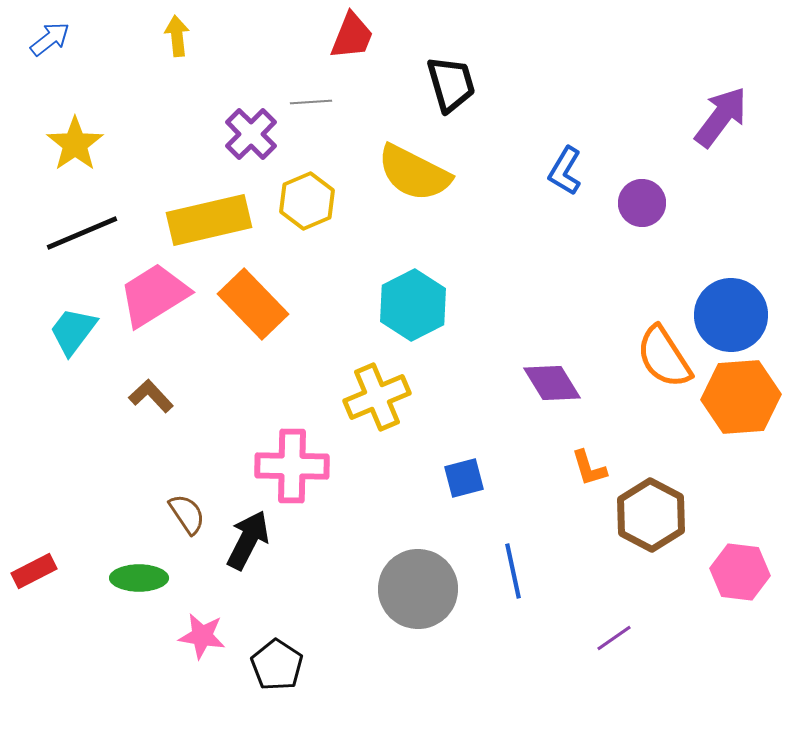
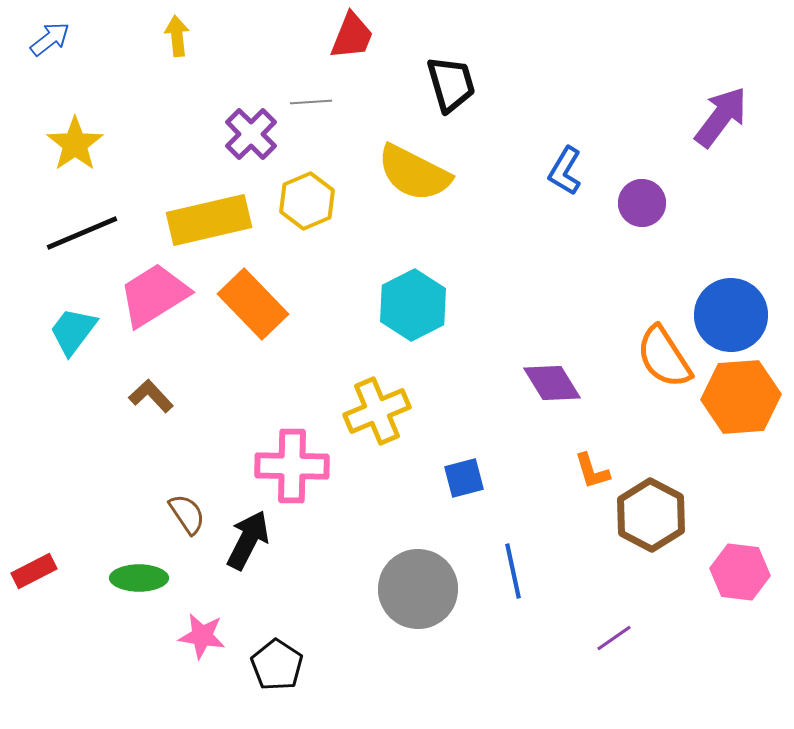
yellow cross: moved 14 px down
orange L-shape: moved 3 px right, 3 px down
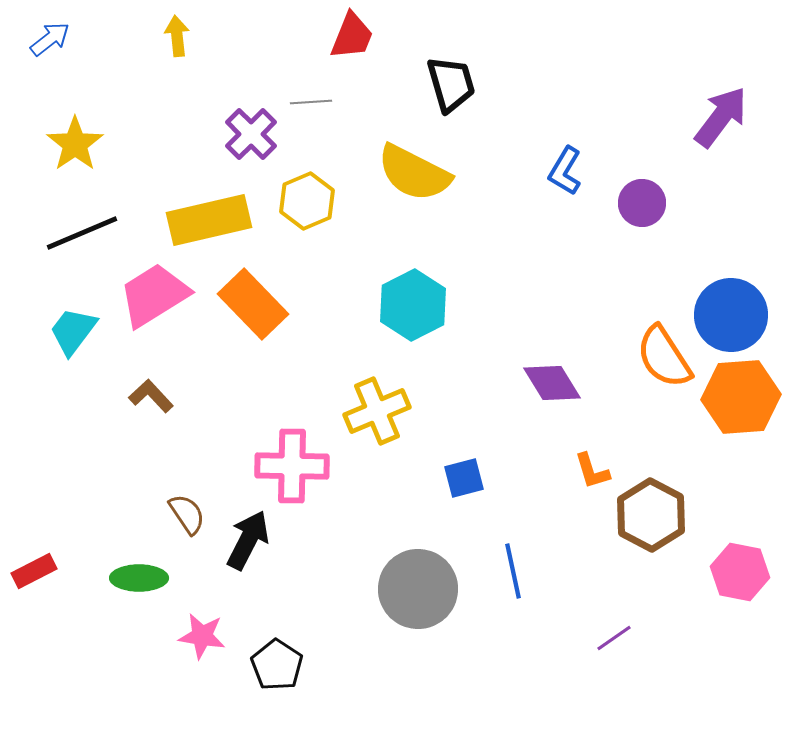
pink hexagon: rotated 4 degrees clockwise
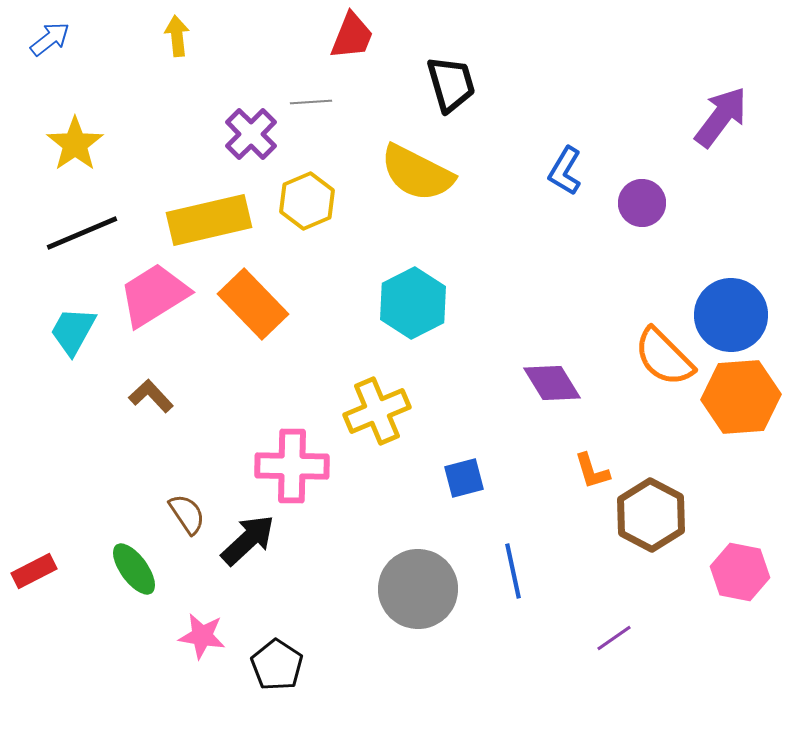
yellow semicircle: moved 3 px right
cyan hexagon: moved 2 px up
cyan trapezoid: rotated 8 degrees counterclockwise
orange semicircle: rotated 12 degrees counterclockwise
black arrow: rotated 20 degrees clockwise
green ellipse: moved 5 px left, 9 px up; rotated 54 degrees clockwise
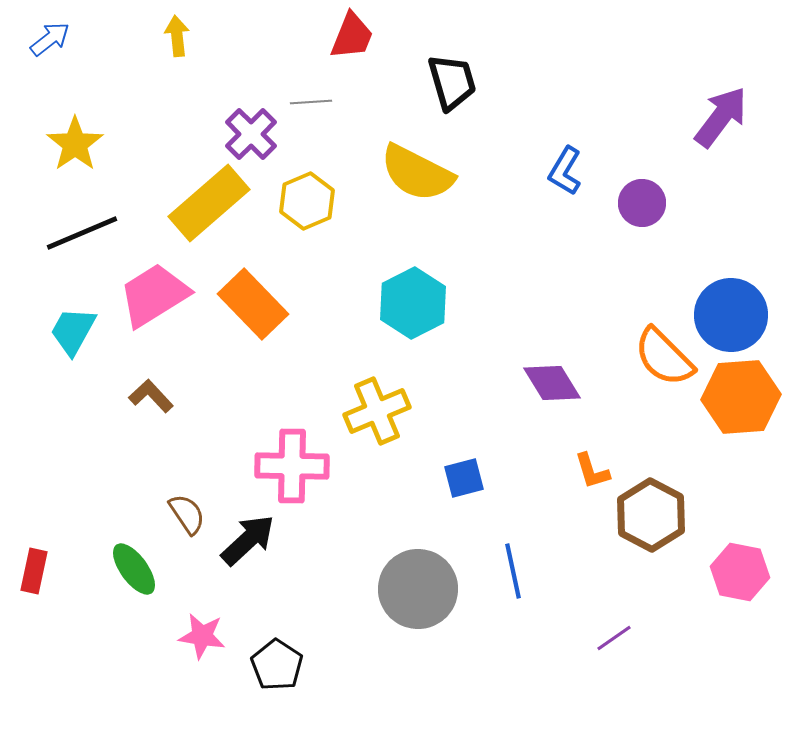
black trapezoid: moved 1 px right, 2 px up
yellow rectangle: moved 17 px up; rotated 28 degrees counterclockwise
red rectangle: rotated 51 degrees counterclockwise
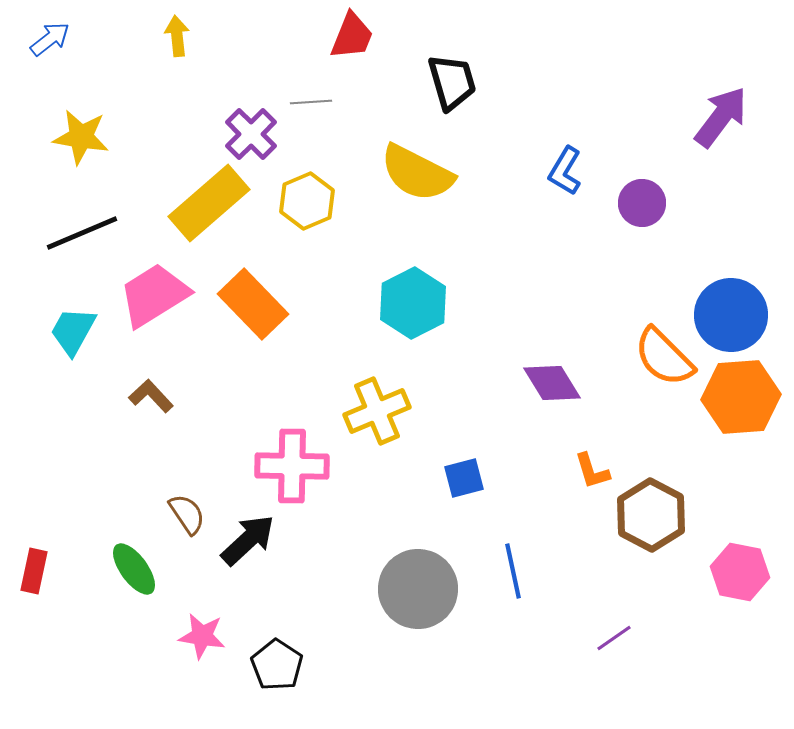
yellow star: moved 6 px right, 7 px up; rotated 28 degrees counterclockwise
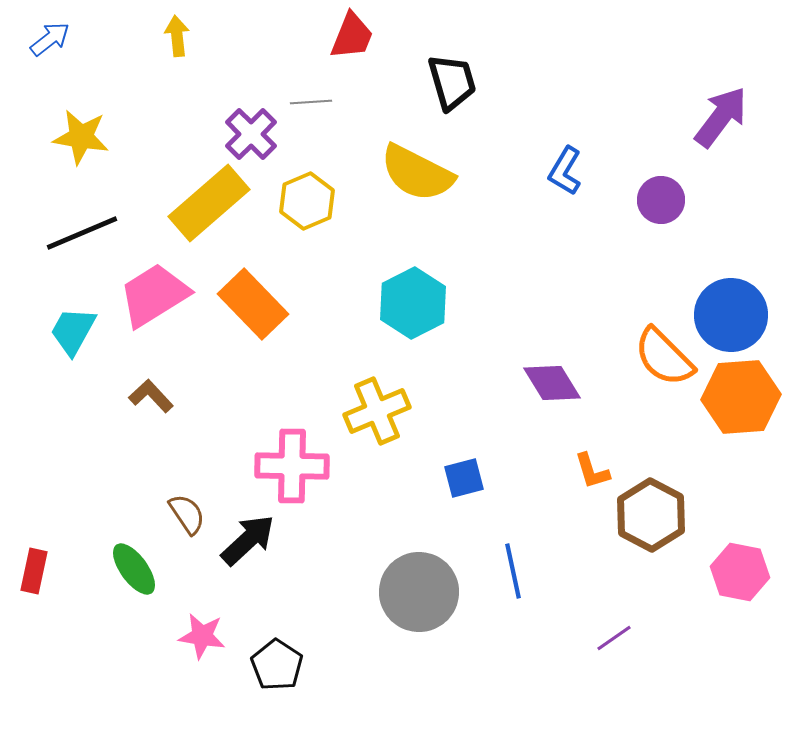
purple circle: moved 19 px right, 3 px up
gray circle: moved 1 px right, 3 px down
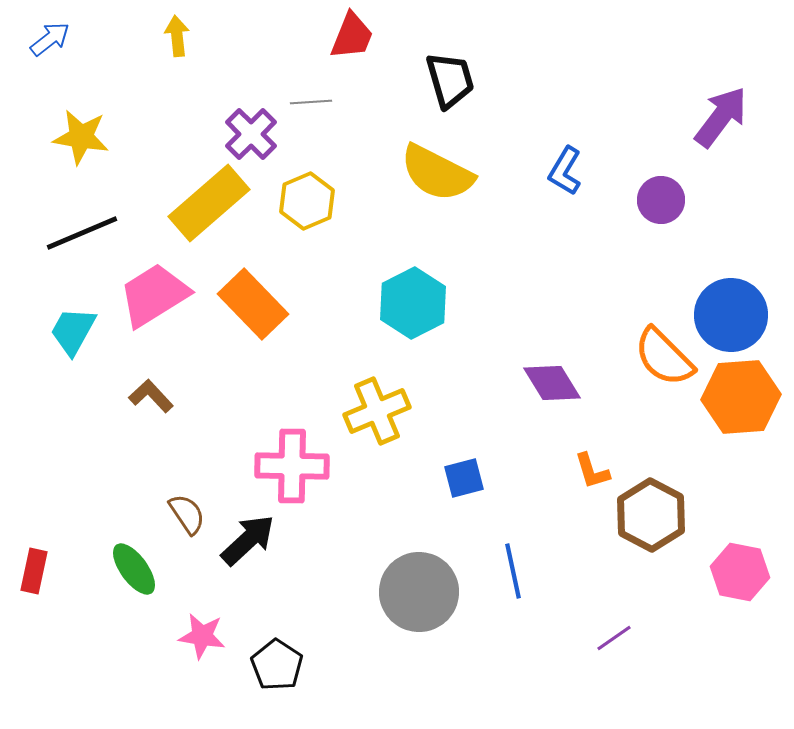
black trapezoid: moved 2 px left, 2 px up
yellow semicircle: moved 20 px right
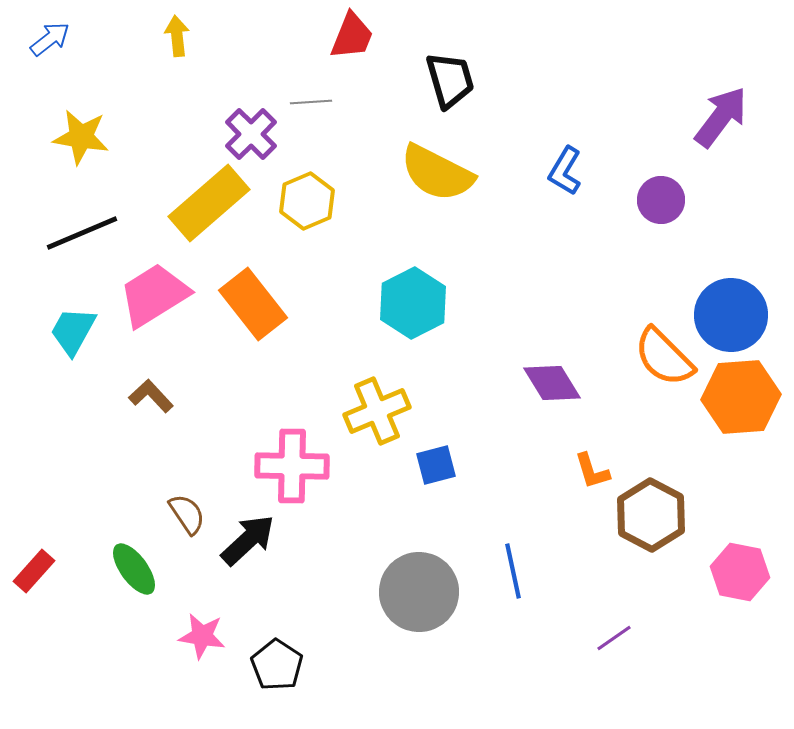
orange rectangle: rotated 6 degrees clockwise
blue square: moved 28 px left, 13 px up
red rectangle: rotated 30 degrees clockwise
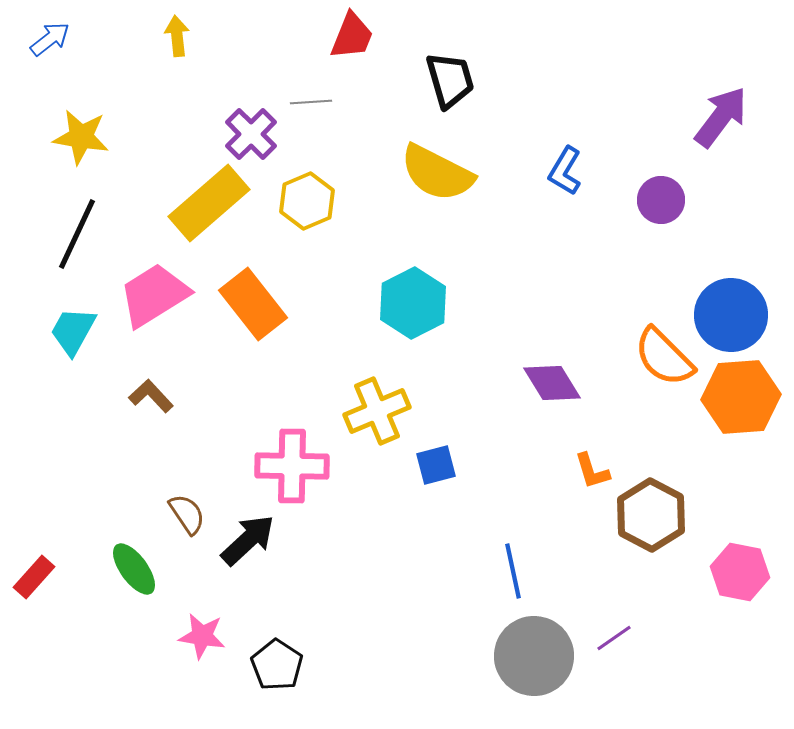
black line: moved 5 px left, 1 px down; rotated 42 degrees counterclockwise
red rectangle: moved 6 px down
gray circle: moved 115 px right, 64 px down
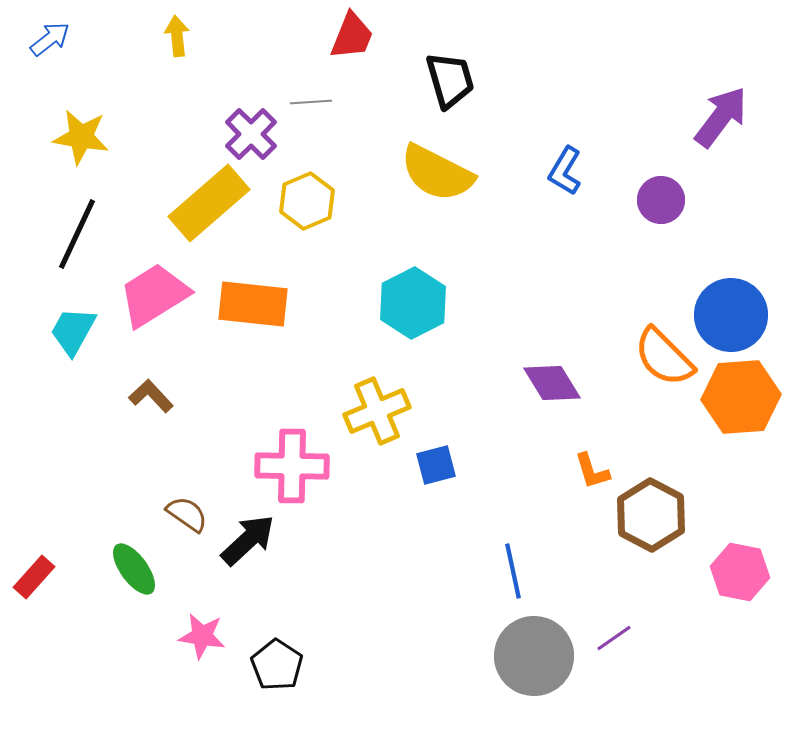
orange rectangle: rotated 46 degrees counterclockwise
brown semicircle: rotated 21 degrees counterclockwise
